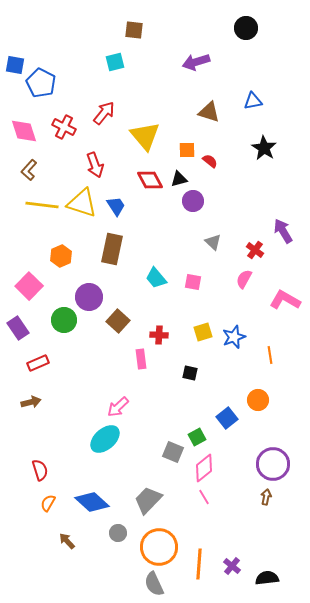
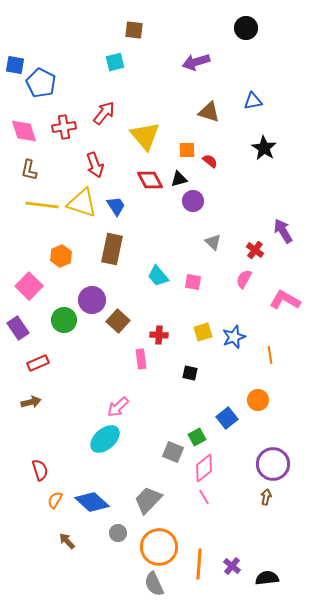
red cross at (64, 127): rotated 35 degrees counterclockwise
brown L-shape at (29, 170): rotated 30 degrees counterclockwise
cyan trapezoid at (156, 278): moved 2 px right, 2 px up
purple circle at (89, 297): moved 3 px right, 3 px down
orange semicircle at (48, 503): moved 7 px right, 3 px up
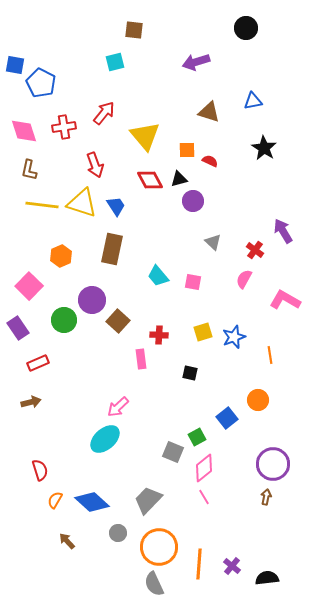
red semicircle at (210, 161): rotated 14 degrees counterclockwise
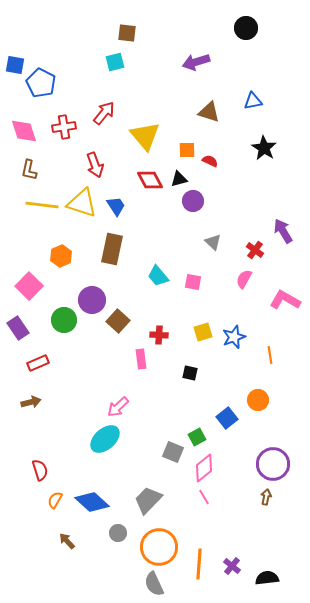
brown square at (134, 30): moved 7 px left, 3 px down
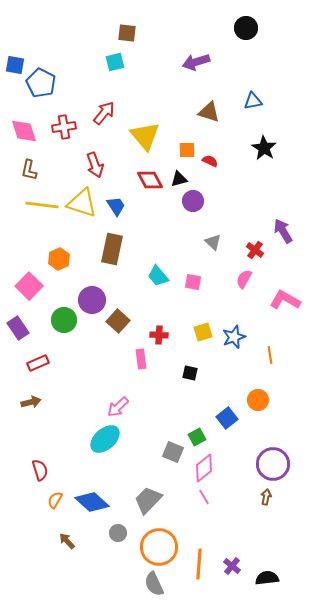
orange hexagon at (61, 256): moved 2 px left, 3 px down
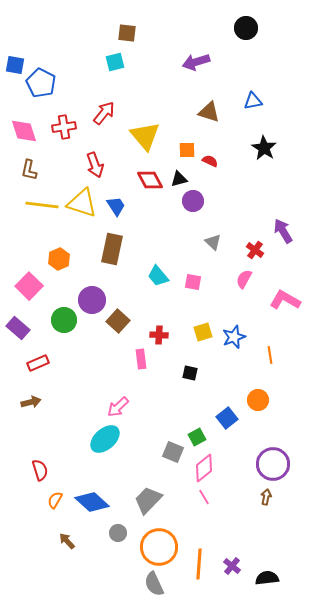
purple rectangle at (18, 328): rotated 15 degrees counterclockwise
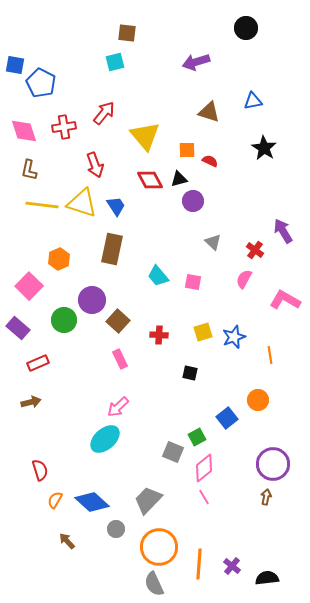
pink rectangle at (141, 359): moved 21 px left; rotated 18 degrees counterclockwise
gray circle at (118, 533): moved 2 px left, 4 px up
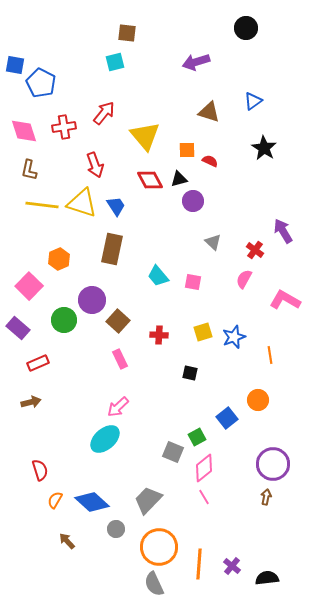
blue triangle at (253, 101): rotated 24 degrees counterclockwise
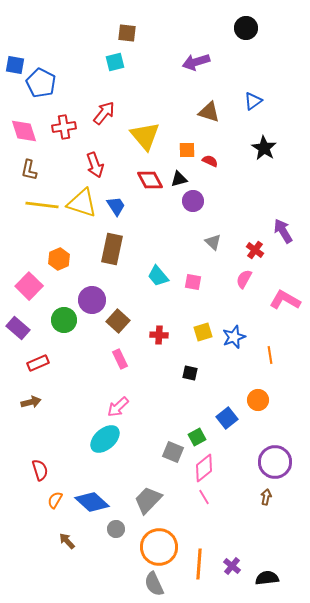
purple circle at (273, 464): moved 2 px right, 2 px up
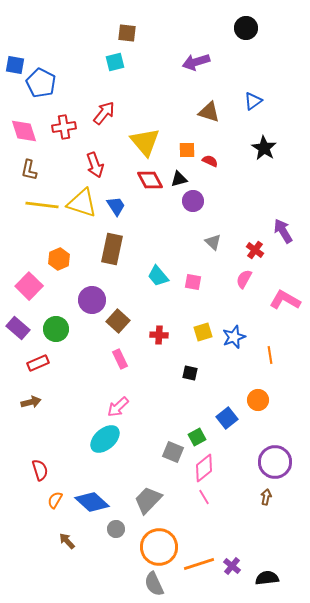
yellow triangle at (145, 136): moved 6 px down
green circle at (64, 320): moved 8 px left, 9 px down
orange line at (199, 564): rotated 68 degrees clockwise
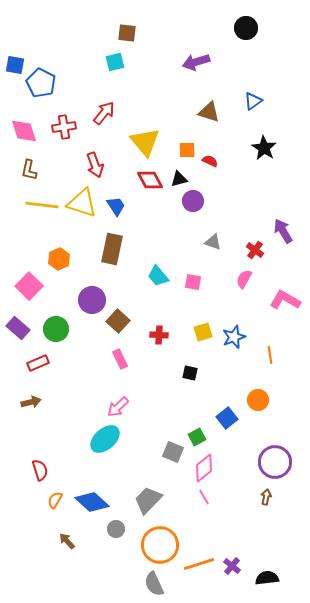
gray triangle at (213, 242): rotated 24 degrees counterclockwise
orange circle at (159, 547): moved 1 px right, 2 px up
